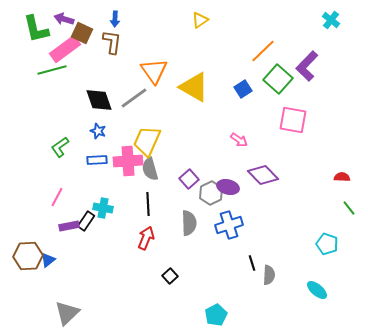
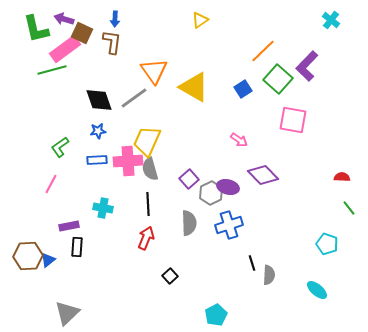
blue star at (98, 131): rotated 28 degrees counterclockwise
pink line at (57, 197): moved 6 px left, 13 px up
black rectangle at (86, 221): moved 9 px left, 26 px down; rotated 30 degrees counterclockwise
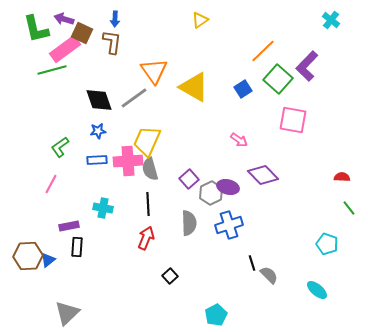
gray semicircle at (269, 275): rotated 48 degrees counterclockwise
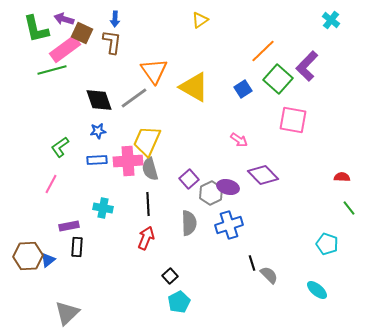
cyan pentagon at (216, 315): moved 37 px left, 13 px up
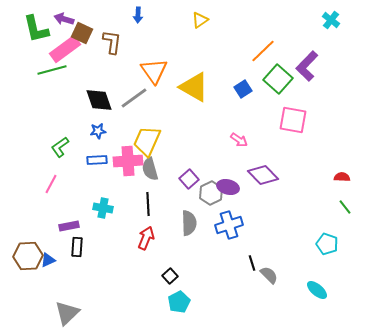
blue arrow at (115, 19): moved 23 px right, 4 px up
green line at (349, 208): moved 4 px left, 1 px up
blue triangle at (48, 260): rotated 14 degrees clockwise
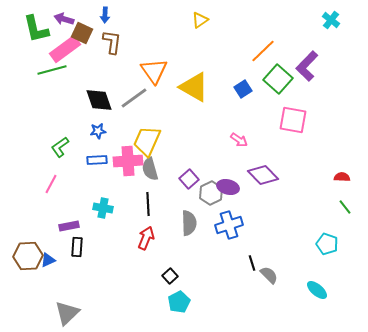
blue arrow at (138, 15): moved 33 px left
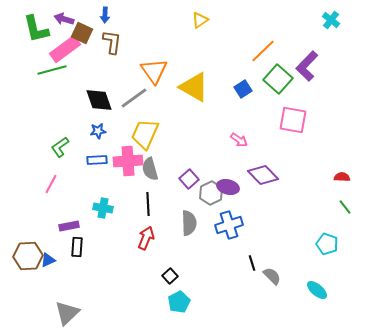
yellow trapezoid at (147, 141): moved 2 px left, 7 px up
gray semicircle at (269, 275): moved 3 px right, 1 px down
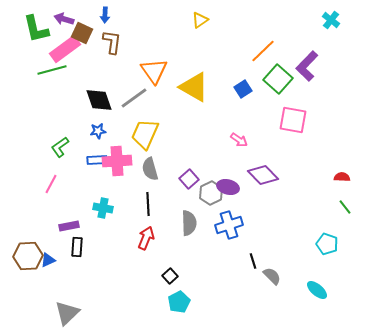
pink cross at (128, 161): moved 11 px left
black line at (252, 263): moved 1 px right, 2 px up
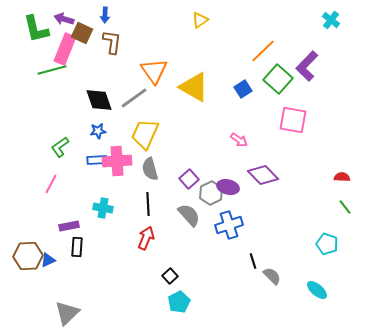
pink rectangle at (65, 49): rotated 32 degrees counterclockwise
gray semicircle at (189, 223): moved 8 px up; rotated 40 degrees counterclockwise
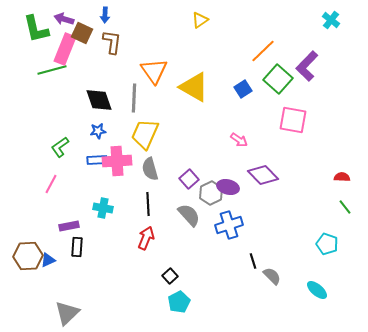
gray line at (134, 98): rotated 52 degrees counterclockwise
